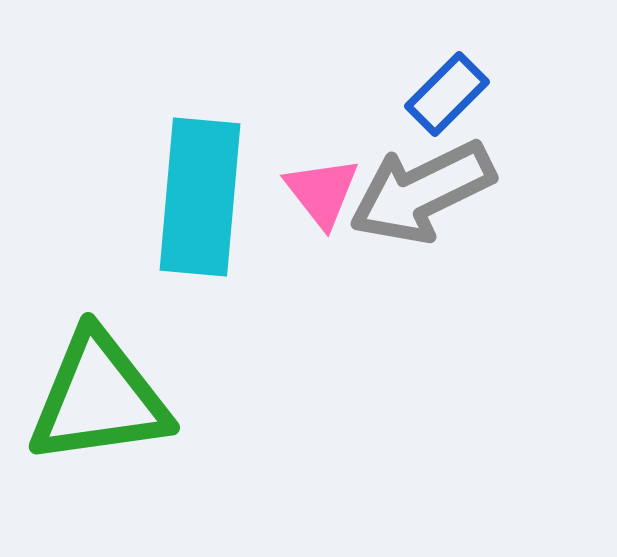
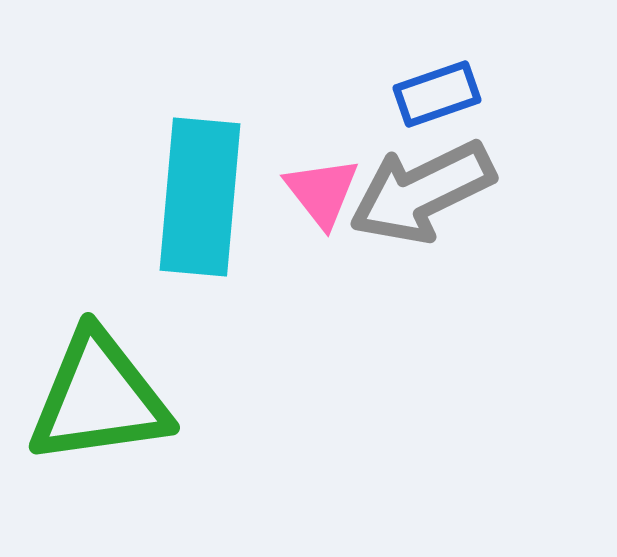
blue rectangle: moved 10 px left; rotated 26 degrees clockwise
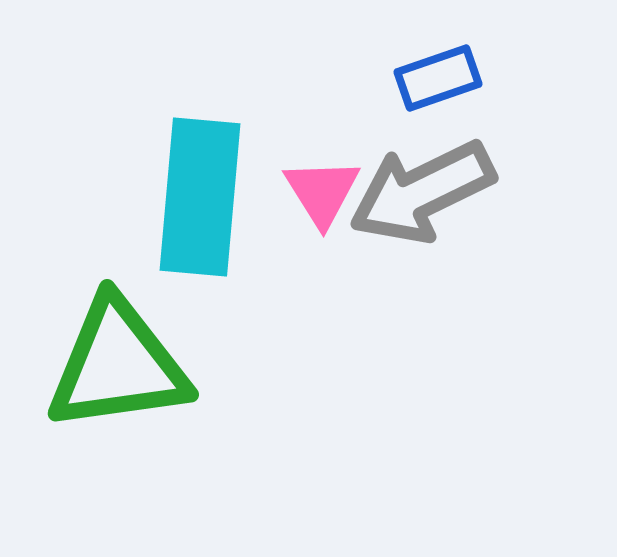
blue rectangle: moved 1 px right, 16 px up
pink triangle: rotated 6 degrees clockwise
green triangle: moved 19 px right, 33 px up
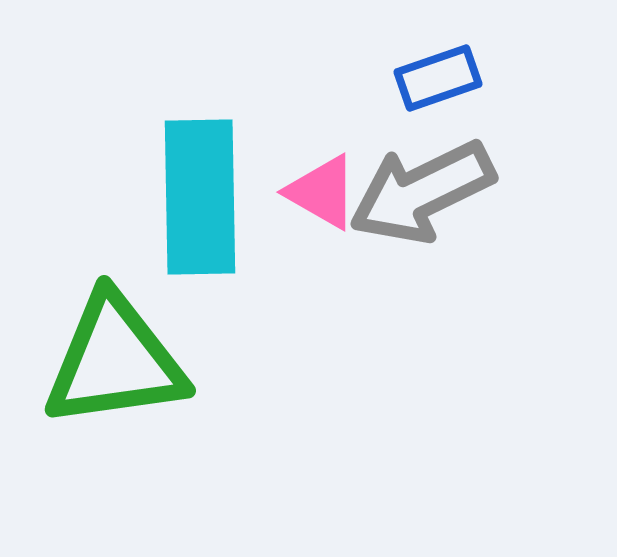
pink triangle: rotated 28 degrees counterclockwise
cyan rectangle: rotated 6 degrees counterclockwise
green triangle: moved 3 px left, 4 px up
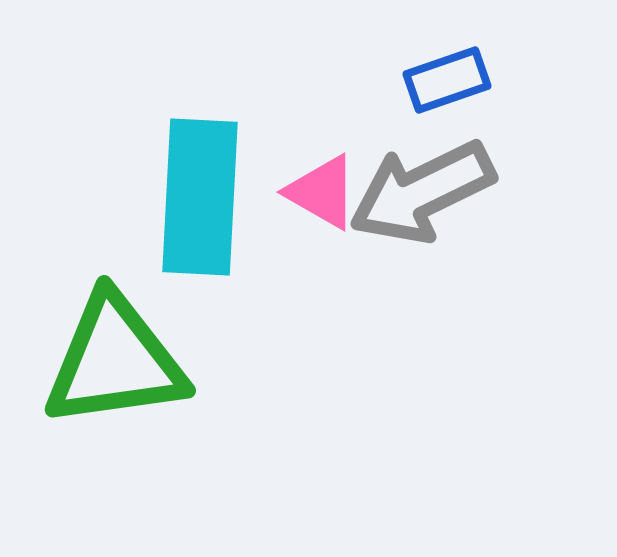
blue rectangle: moved 9 px right, 2 px down
cyan rectangle: rotated 4 degrees clockwise
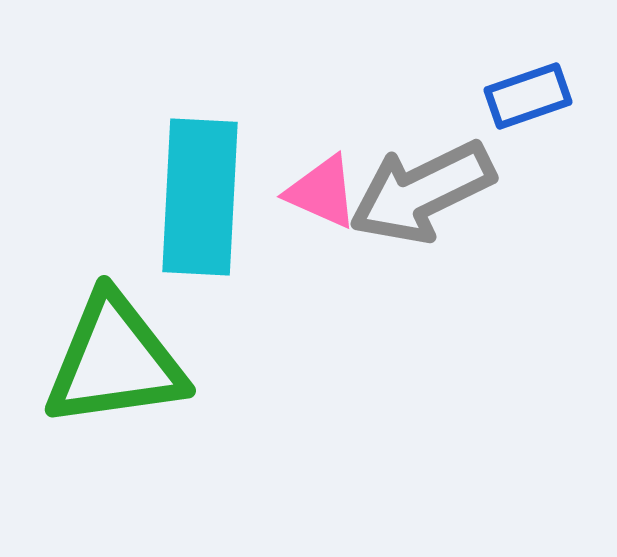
blue rectangle: moved 81 px right, 16 px down
pink triangle: rotated 6 degrees counterclockwise
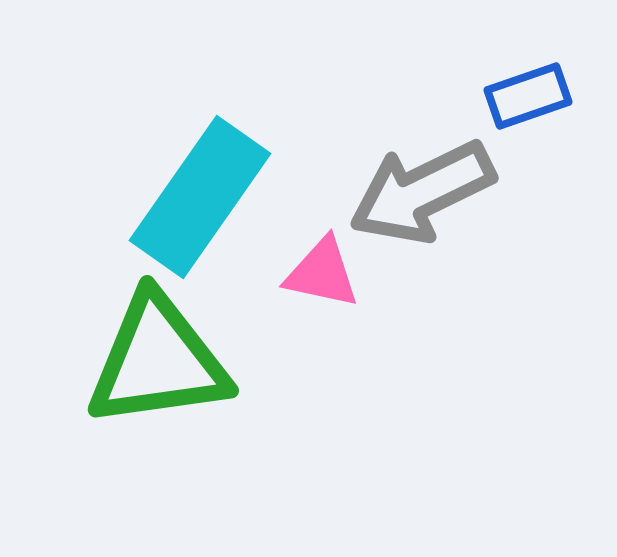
pink triangle: moved 81 px down; rotated 12 degrees counterclockwise
cyan rectangle: rotated 32 degrees clockwise
green triangle: moved 43 px right
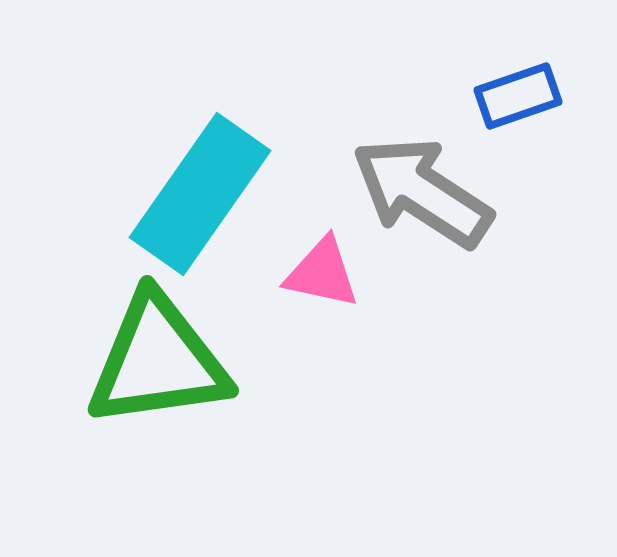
blue rectangle: moved 10 px left
gray arrow: rotated 59 degrees clockwise
cyan rectangle: moved 3 px up
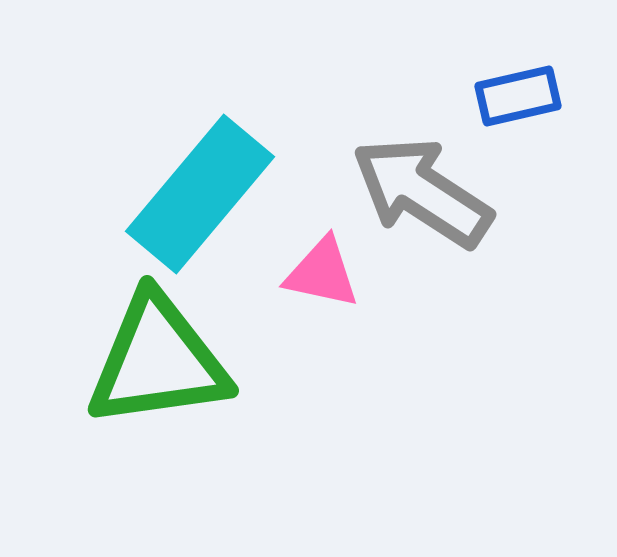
blue rectangle: rotated 6 degrees clockwise
cyan rectangle: rotated 5 degrees clockwise
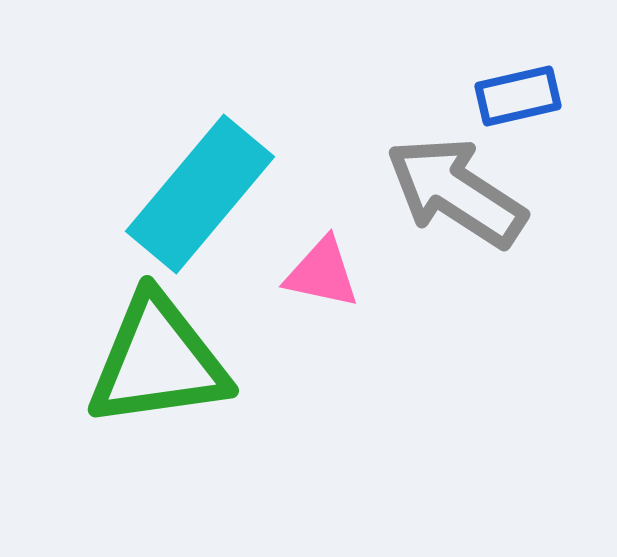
gray arrow: moved 34 px right
